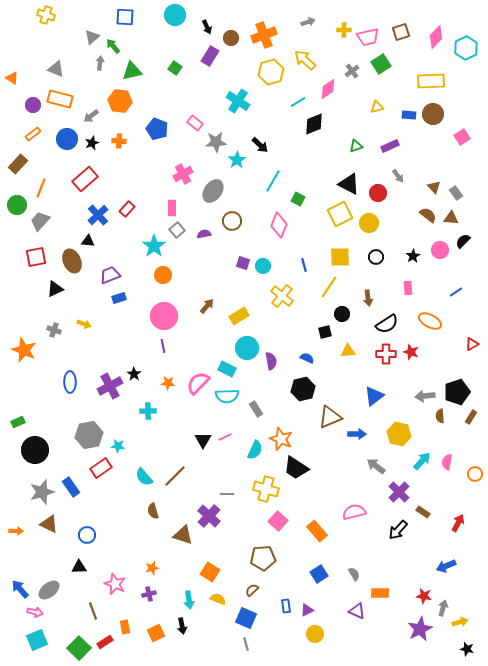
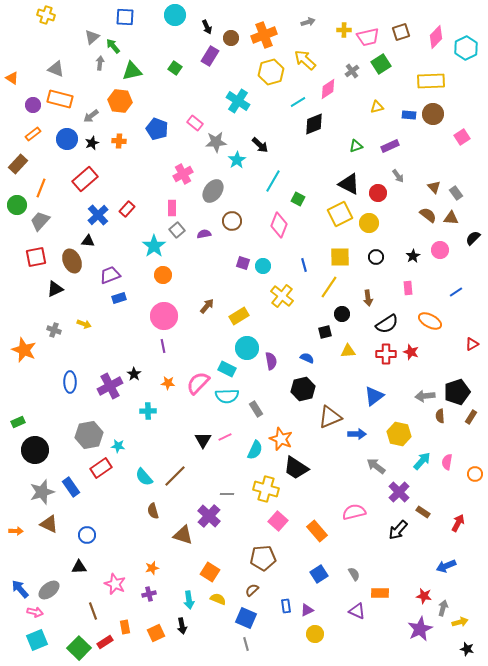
black semicircle at (463, 241): moved 10 px right, 3 px up
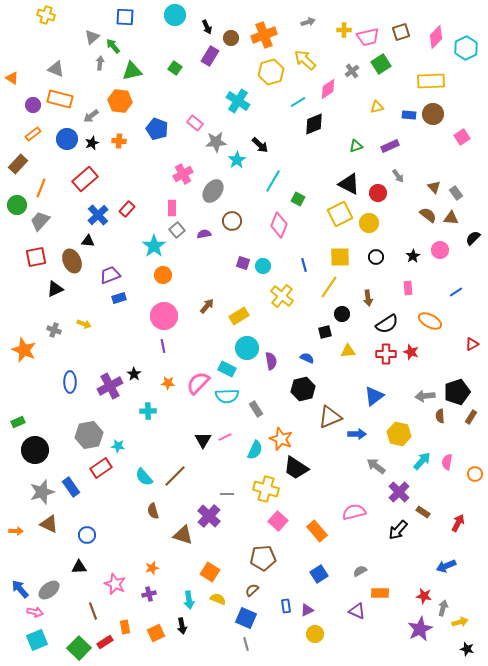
gray semicircle at (354, 574): moved 6 px right, 3 px up; rotated 88 degrees counterclockwise
